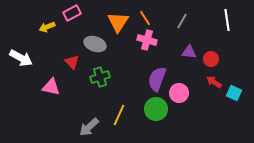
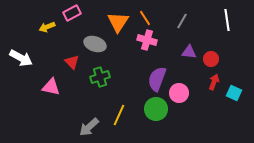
red arrow: rotated 77 degrees clockwise
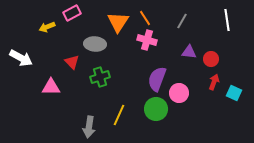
gray ellipse: rotated 15 degrees counterclockwise
pink triangle: rotated 12 degrees counterclockwise
gray arrow: rotated 40 degrees counterclockwise
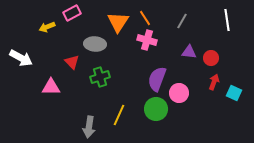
red circle: moved 1 px up
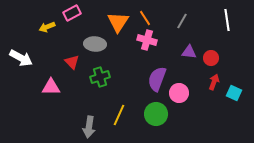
green circle: moved 5 px down
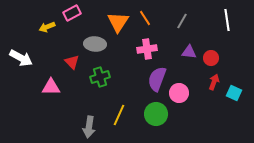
pink cross: moved 9 px down; rotated 24 degrees counterclockwise
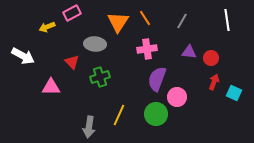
white arrow: moved 2 px right, 2 px up
pink circle: moved 2 px left, 4 px down
